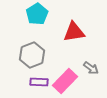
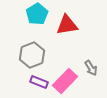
red triangle: moved 7 px left, 7 px up
gray arrow: rotated 21 degrees clockwise
purple rectangle: rotated 18 degrees clockwise
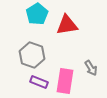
gray hexagon: rotated 20 degrees counterclockwise
pink rectangle: rotated 35 degrees counterclockwise
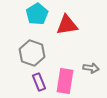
gray hexagon: moved 2 px up
gray arrow: rotated 49 degrees counterclockwise
purple rectangle: rotated 48 degrees clockwise
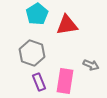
gray arrow: moved 3 px up; rotated 14 degrees clockwise
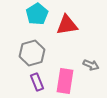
gray hexagon: rotated 25 degrees clockwise
purple rectangle: moved 2 px left
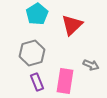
red triangle: moved 5 px right; rotated 35 degrees counterclockwise
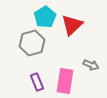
cyan pentagon: moved 8 px right, 3 px down
gray hexagon: moved 10 px up
